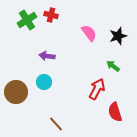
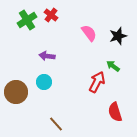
red cross: rotated 24 degrees clockwise
red arrow: moved 7 px up
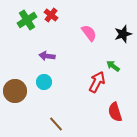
black star: moved 5 px right, 2 px up
brown circle: moved 1 px left, 1 px up
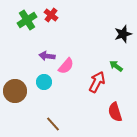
pink semicircle: moved 23 px left, 33 px down; rotated 78 degrees clockwise
green arrow: moved 3 px right
brown line: moved 3 px left
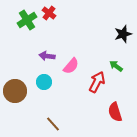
red cross: moved 2 px left, 2 px up
pink semicircle: moved 5 px right
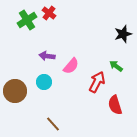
red semicircle: moved 7 px up
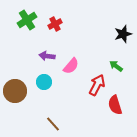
red cross: moved 6 px right, 11 px down; rotated 24 degrees clockwise
red arrow: moved 3 px down
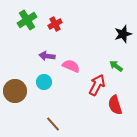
pink semicircle: rotated 108 degrees counterclockwise
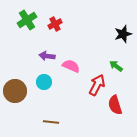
brown line: moved 2 px left, 2 px up; rotated 42 degrees counterclockwise
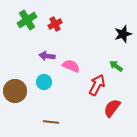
red semicircle: moved 3 px left, 3 px down; rotated 54 degrees clockwise
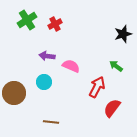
red arrow: moved 2 px down
brown circle: moved 1 px left, 2 px down
